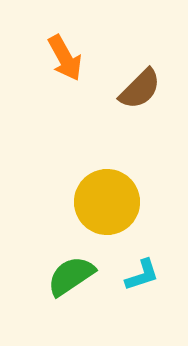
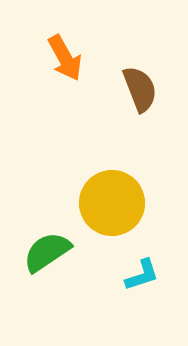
brown semicircle: rotated 66 degrees counterclockwise
yellow circle: moved 5 px right, 1 px down
green semicircle: moved 24 px left, 24 px up
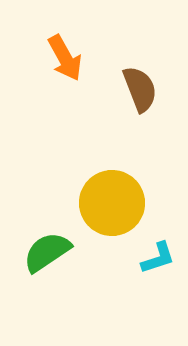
cyan L-shape: moved 16 px right, 17 px up
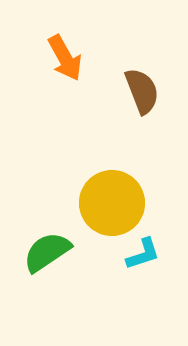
brown semicircle: moved 2 px right, 2 px down
cyan L-shape: moved 15 px left, 4 px up
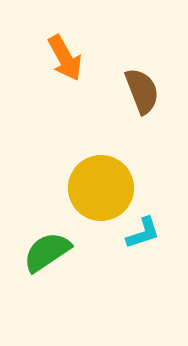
yellow circle: moved 11 px left, 15 px up
cyan L-shape: moved 21 px up
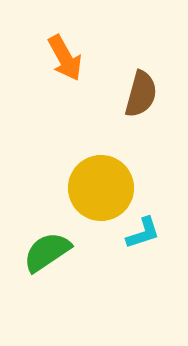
brown semicircle: moved 1 px left, 3 px down; rotated 36 degrees clockwise
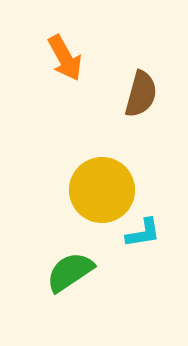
yellow circle: moved 1 px right, 2 px down
cyan L-shape: rotated 9 degrees clockwise
green semicircle: moved 23 px right, 20 px down
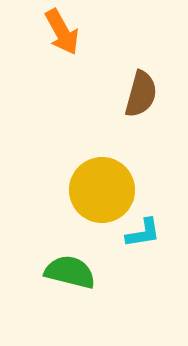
orange arrow: moved 3 px left, 26 px up
green semicircle: rotated 48 degrees clockwise
